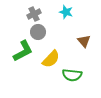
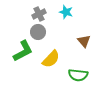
gray cross: moved 5 px right
green semicircle: moved 6 px right
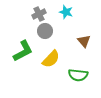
gray circle: moved 7 px right, 1 px up
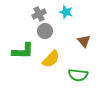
green L-shape: rotated 30 degrees clockwise
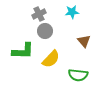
cyan star: moved 6 px right; rotated 24 degrees counterclockwise
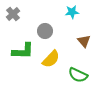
gray cross: moved 26 px left; rotated 16 degrees counterclockwise
green semicircle: rotated 18 degrees clockwise
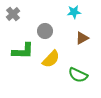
cyan star: moved 2 px right
brown triangle: moved 2 px left, 3 px up; rotated 40 degrees clockwise
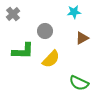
green semicircle: moved 1 px right, 8 px down
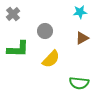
cyan star: moved 6 px right
green L-shape: moved 5 px left, 2 px up
green semicircle: rotated 18 degrees counterclockwise
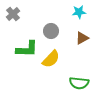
cyan star: moved 1 px left
gray circle: moved 6 px right
green L-shape: moved 9 px right
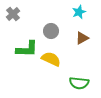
cyan star: rotated 16 degrees counterclockwise
yellow semicircle: rotated 108 degrees counterclockwise
